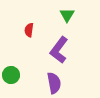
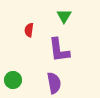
green triangle: moved 3 px left, 1 px down
purple L-shape: rotated 44 degrees counterclockwise
green circle: moved 2 px right, 5 px down
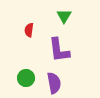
green circle: moved 13 px right, 2 px up
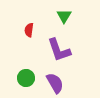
purple L-shape: rotated 12 degrees counterclockwise
purple semicircle: moved 1 px right; rotated 20 degrees counterclockwise
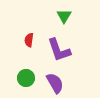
red semicircle: moved 10 px down
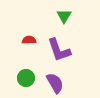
red semicircle: rotated 80 degrees clockwise
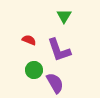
red semicircle: rotated 24 degrees clockwise
green circle: moved 8 px right, 8 px up
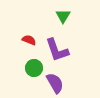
green triangle: moved 1 px left
purple L-shape: moved 2 px left
green circle: moved 2 px up
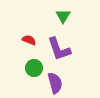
purple L-shape: moved 2 px right, 1 px up
purple semicircle: rotated 15 degrees clockwise
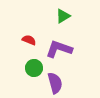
green triangle: rotated 28 degrees clockwise
purple L-shape: rotated 128 degrees clockwise
